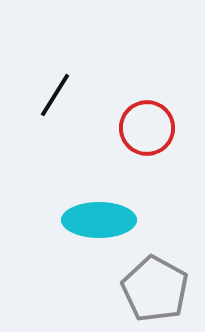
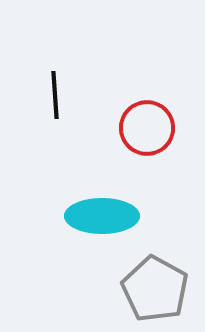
black line: rotated 36 degrees counterclockwise
cyan ellipse: moved 3 px right, 4 px up
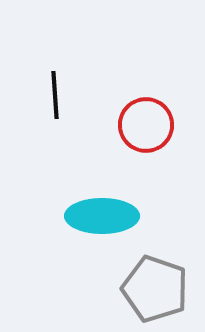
red circle: moved 1 px left, 3 px up
gray pentagon: rotated 10 degrees counterclockwise
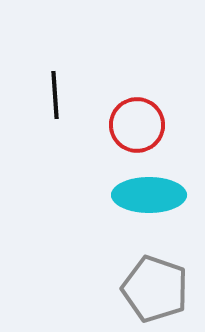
red circle: moved 9 px left
cyan ellipse: moved 47 px right, 21 px up
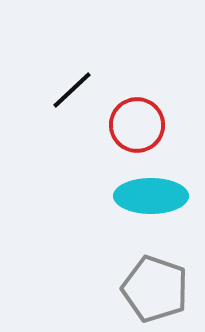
black line: moved 17 px right, 5 px up; rotated 51 degrees clockwise
cyan ellipse: moved 2 px right, 1 px down
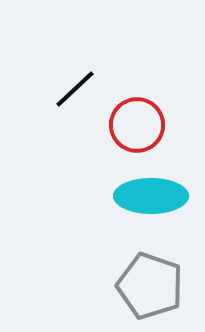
black line: moved 3 px right, 1 px up
gray pentagon: moved 5 px left, 3 px up
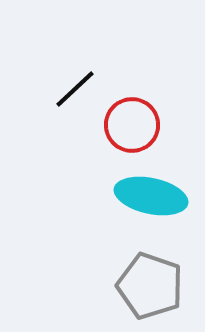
red circle: moved 5 px left
cyan ellipse: rotated 12 degrees clockwise
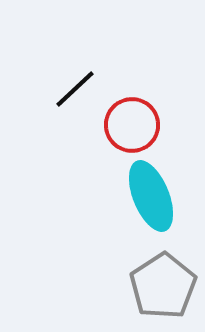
cyan ellipse: rotated 56 degrees clockwise
gray pentagon: moved 13 px right; rotated 20 degrees clockwise
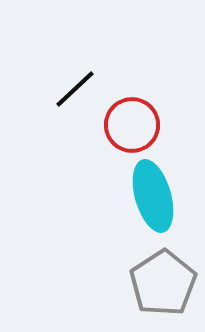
cyan ellipse: moved 2 px right; rotated 6 degrees clockwise
gray pentagon: moved 3 px up
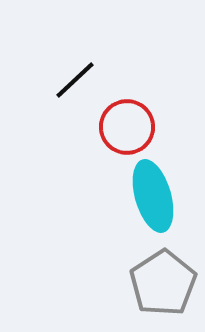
black line: moved 9 px up
red circle: moved 5 px left, 2 px down
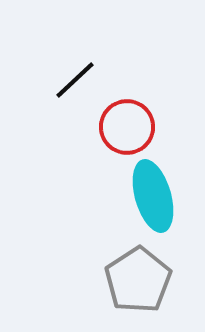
gray pentagon: moved 25 px left, 3 px up
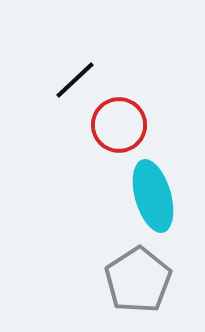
red circle: moved 8 px left, 2 px up
